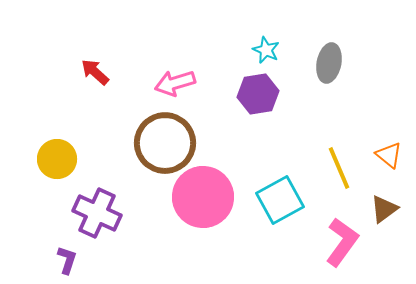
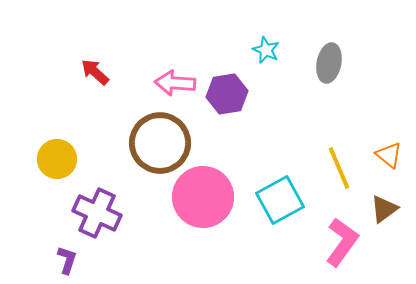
pink arrow: rotated 21 degrees clockwise
purple hexagon: moved 31 px left
brown circle: moved 5 px left
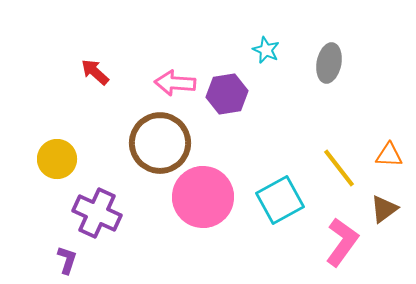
orange triangle: rotated 36 degrees counterclockwise
yellow line: rotated 15 degrees counterclockwise
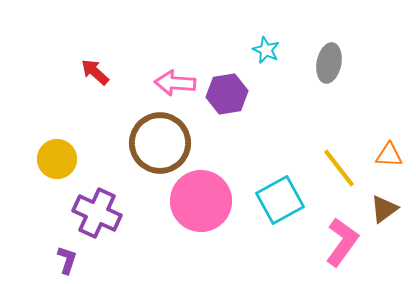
pink circle: moved 2 px left, 4 px down
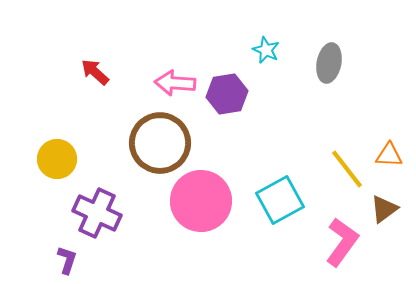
yellow line: moved 8 px right, 1 px down
